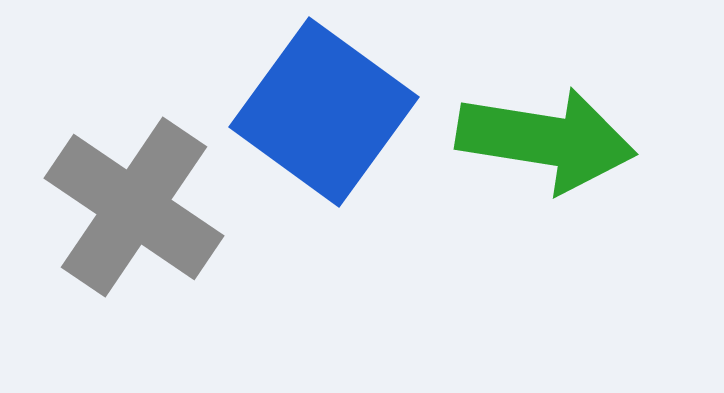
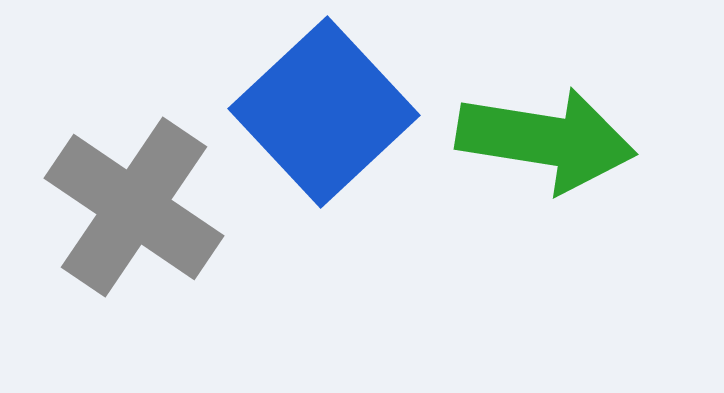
blue square: rotated 11 degrees clockwise
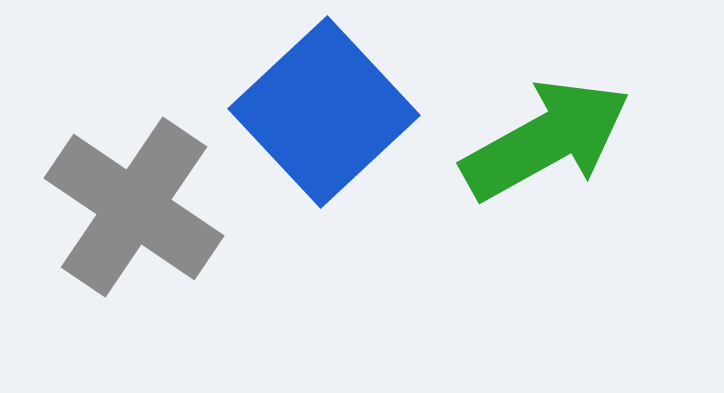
green arrow: rotated 38 degrees counterclockwise
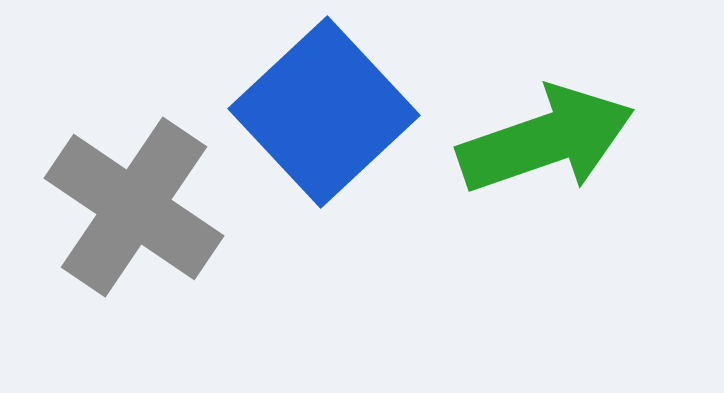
green arrow: rotated 10 degrees clockwise
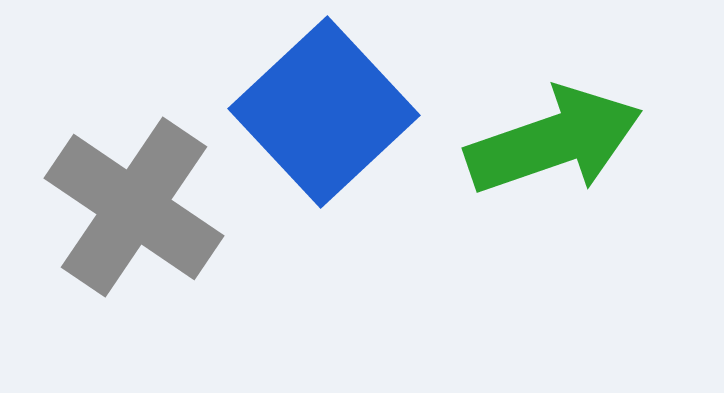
green arrow: moved 8 px right, 1 px down
